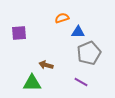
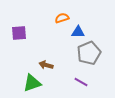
green triangle: rotated 18 degrees counterclockwise
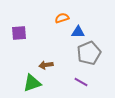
brown arrow: rotated 24 degrees counterclockwise
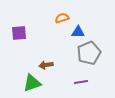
purple line: rotated 40 degrees counterclockwise
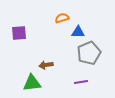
green triangle: rotated 12 degrees clockwise
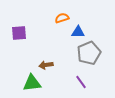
purple line: rotated 64 degrees clockwise
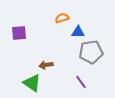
gray pentagon: moved 2 px right, 1 px up; rotated 15 degrees clockwise
green triangle: rotated 42 degrees clockwise
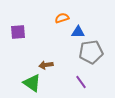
purple square: moved 1 px left, 1 px up
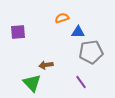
green triangle: rotated 12 degrees clockwise
